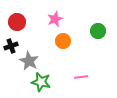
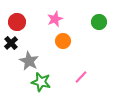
green circle: moved 1 px right, 9 px up
black cross: moved 3 px up; rotated 24 degrees counterclockwise
pink line: rotated 40 degrees counterclockwise
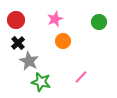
red circle: moved 1 px left, 2 px up
black cross: moved 7 px right
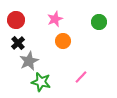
gray star: rotated 18 degrees clockwise
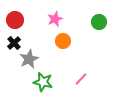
red circle: moved 1 px left
black cross: moved 4 px left
gray star: moved 2 px up
pink line: moved 2 px down
green star: moved 2 px right
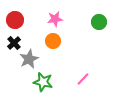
pink star: rotated 14 degrees clockwise
orange circle: moved 10 px left
pink line: moved 2 px right
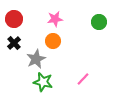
red circle: moved 1 px left, 1 px up
gray star: moved 7 px right
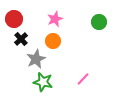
pink star: rotated 14 degrees counterclockwise
black cross: moved 7 px right, 4 px up
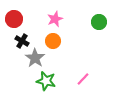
black cross: moved 1 px right, 2 px down; rotated 16 degrees counterclockwise
gray star: moved 1 px left, 1 px up; rotated 12 degrees counterclockwise
green star: moved 3 px right, 1 px up
